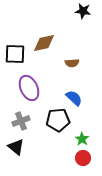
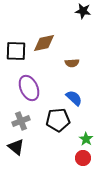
black square: moved 1 px right, 3 px up
green star: moved 4 px right
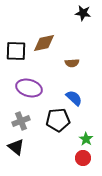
black star: moved 2 px down
purple ellipse: rotated 50 degrees counterclockwise
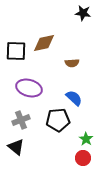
gray cross: moved 1 px up
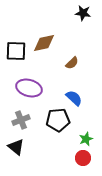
brown semicircle: rotated 40 degrees counterclockwise
green star: rotated 16 degrees clockwise
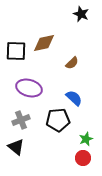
black star: moved 2 px left, 1 px down; rotated 14 degrees clockwise
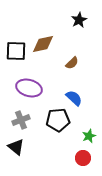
black star: moved 2 px left, 6 px down; rotated 21 degrees clockwise
brown diamond: moved 1 px left, 1 px down
green star: moved 3 px right, 3 px up
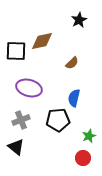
brown diamond: moved 1 px left, 3 px up
blue semicircle: rotated 120 degrees counterclockwise
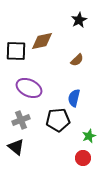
brown semicircle: moved 5 px right, 3 px up
purple ellipse: rotated 10 degrees clockwise
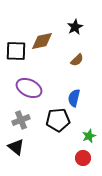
black star: moved 4 px left, 7 px down
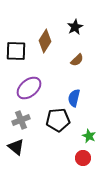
brown diamond: moved 3 px right; rotated 45 degrees counterclockwise
purple ellipse: rotated 65 degrees counterclockwise
green star: rotated 24 degrees counterclockwise
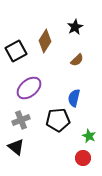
black square: rotated 30 degrees counterclockwise
